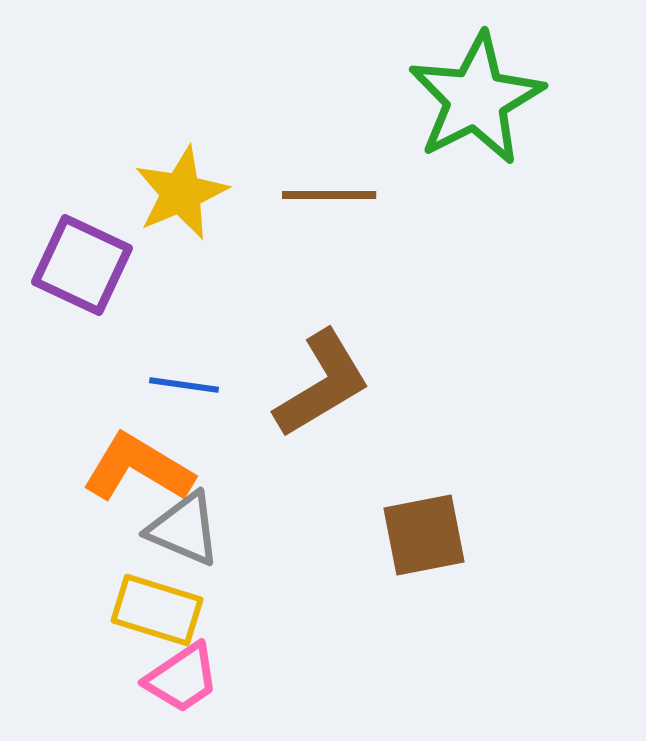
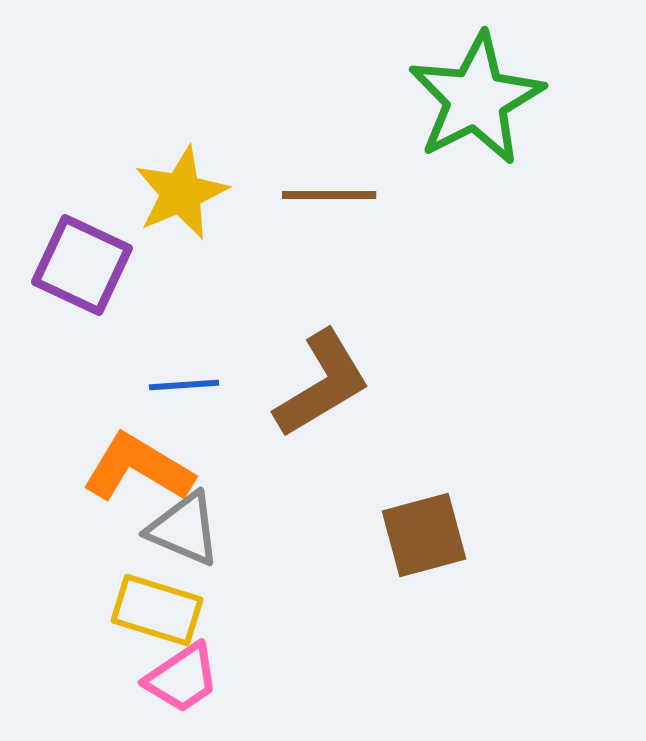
blue line: rotated 12 degrees counterclockwise
brown square: rotated 4 degrees counterclockwise
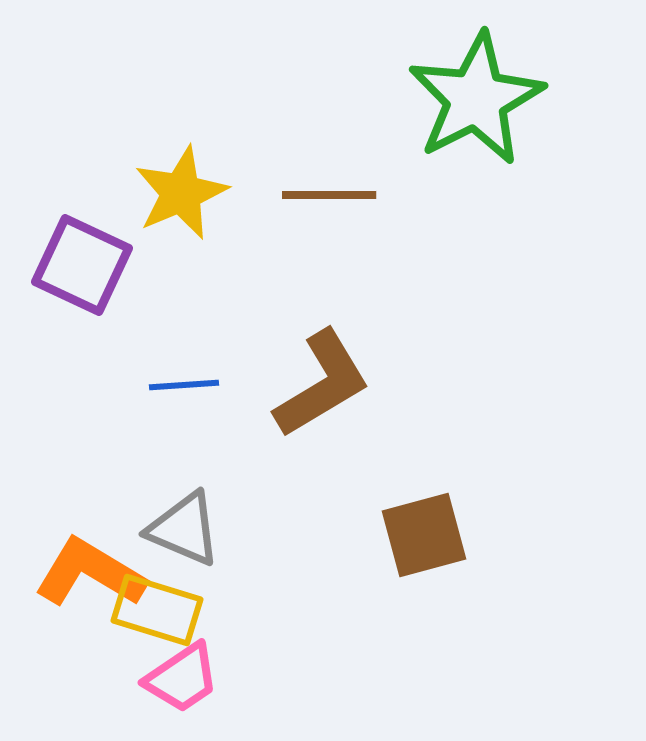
orange L-shape: moved 48 px left, 105 px down
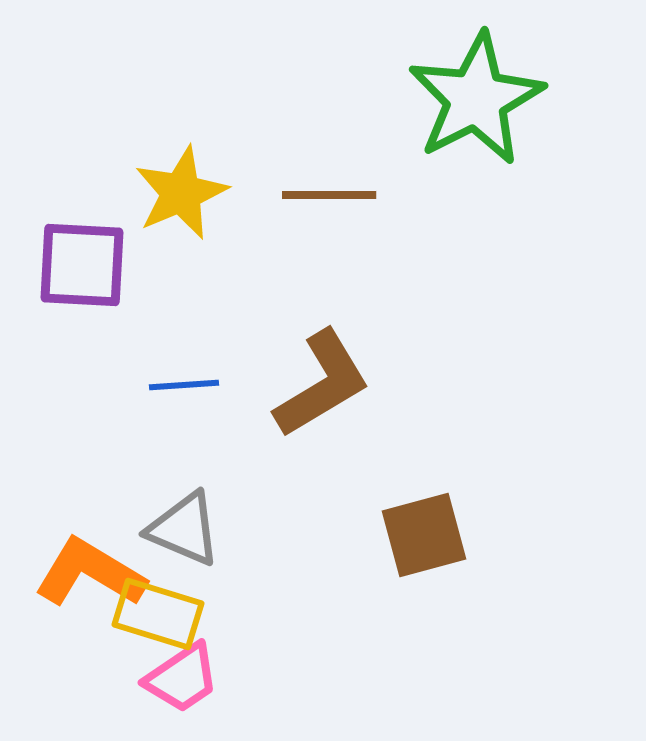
purple square: rotated 22 degrees counterclockwise
yellow rectangle: moved 1 px right, 4 px down
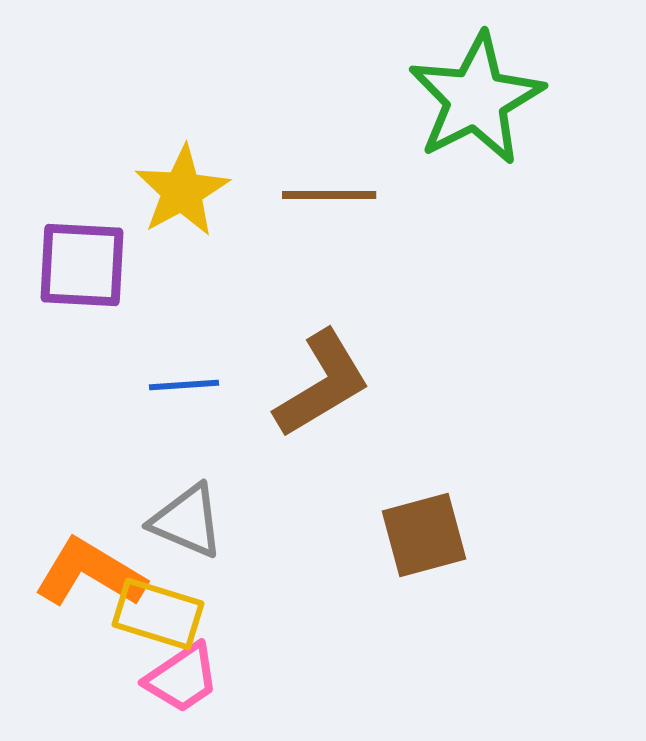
yellow star: moved 1 px right, 2 px up; rotated 6 degrees counterclockwise
gray triangle: moved 3 px right, 8 px up
